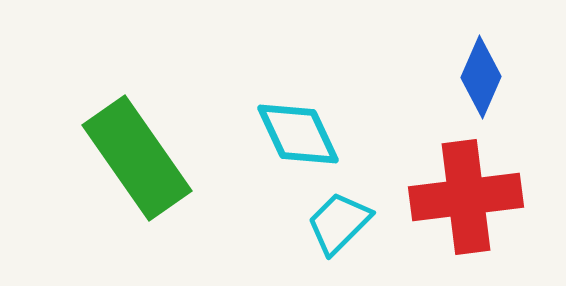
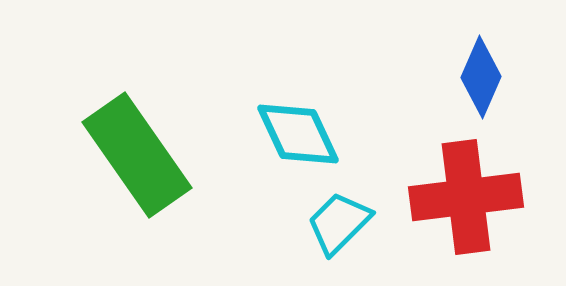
green rectangle: moved 3 px up
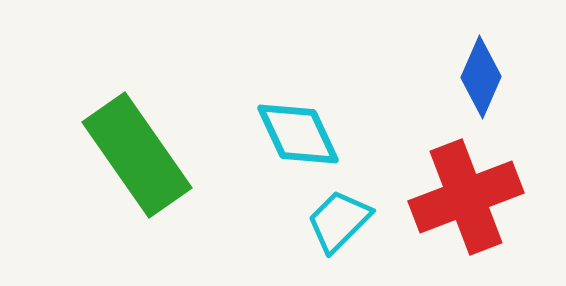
red cross: rotated 14 degrees counterclockwise
cyan trapezoid: moved 2 px up
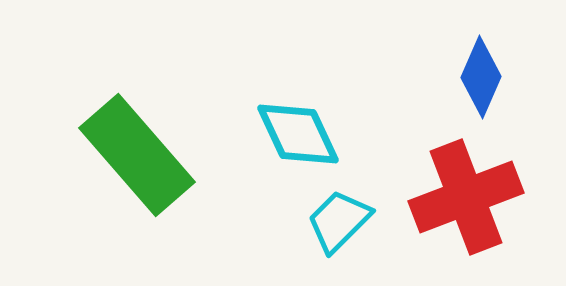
green rectangle: rotated 6 degrees counterclockwise
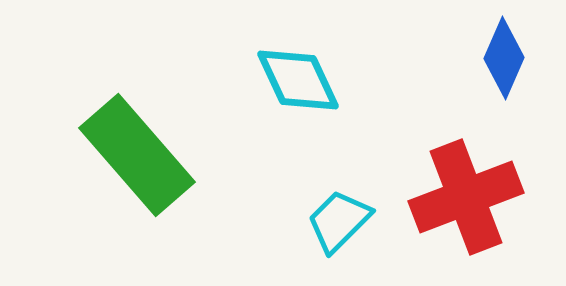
blue diamond: moved 23 px right, 19 px up
cyan diamond: moved 54 px up
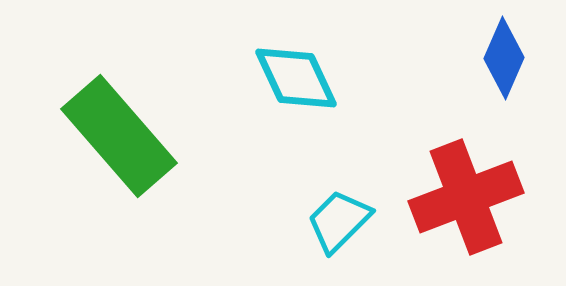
cyan diamond: moved 2 px left, 2 px up
green rectangle: moved 18 px left, 19 px up
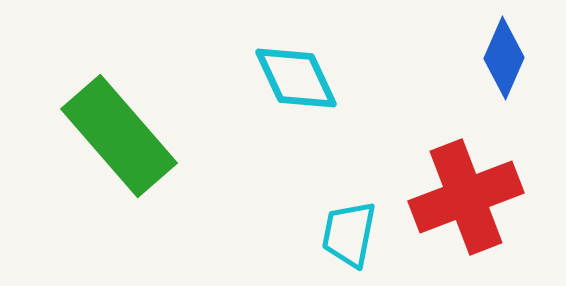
cyan trapezoid: moved 10 px right, 13 px down; rotated 34 degrees counterclockwise
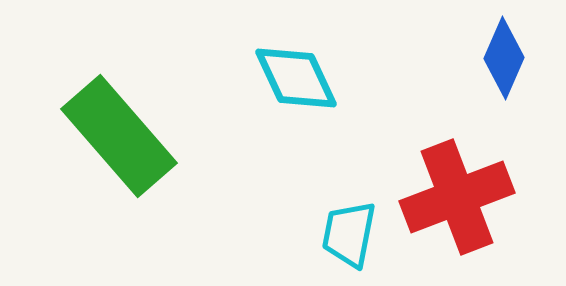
red cross: moved 9 px left
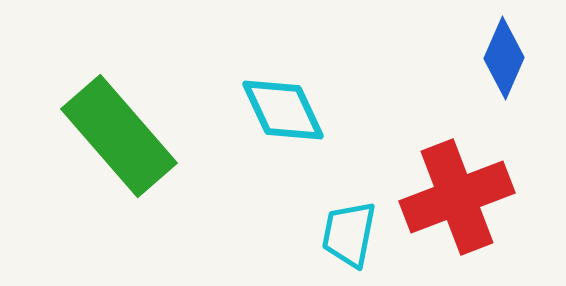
cyan diamond: moved 13 px left, 32 px down
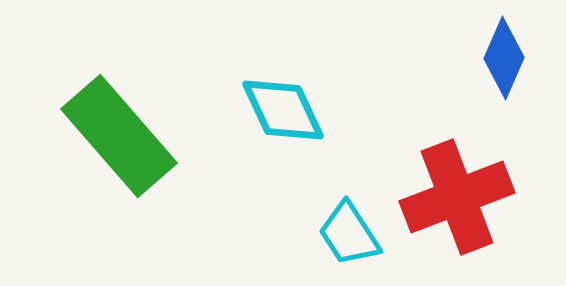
cyan trapezoid: rotated 44 degrees counterclockwise
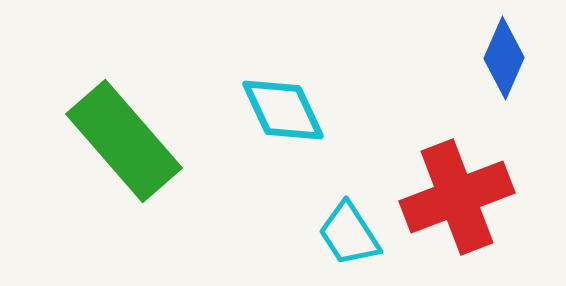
green rectangle: moved 5 px right, 5 px down
